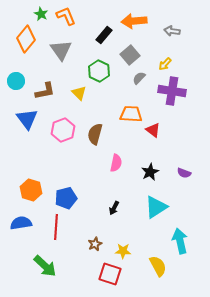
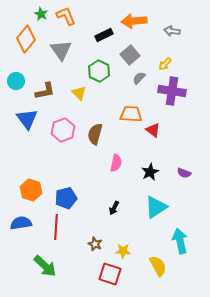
black rectangle: rotated 24 degrees clockwise
brown star: rotated 24 degrees counterclockwise
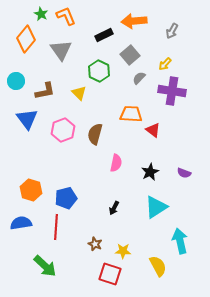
gray arrow: rotated 70 degrees counterclockwise
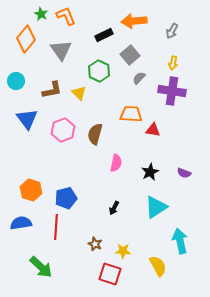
yellow arrow: moved 8 px right, 1 px up; rotated 32 degrees counterclockwise
brown L-shape: moved 7 px right, 1 px up
red triangle: rotated 28 degrees counterclockwise
green arrow: moved 4 px left, 1 px down
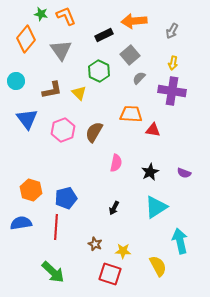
green star: rotated 16 degrees counterclockwise
brown semicircle: moved 1 px left, 2 px up; rotated 15 degrees clockwise
green arrow: moved 12 px right, 5 px down
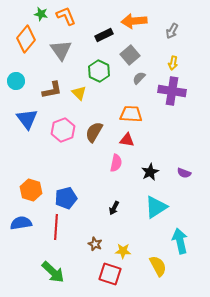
red triangle: moved 26 px left, 10 px down
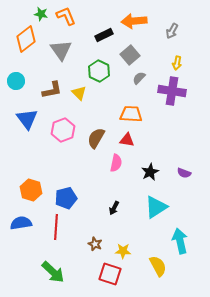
orange diamond: rotated 12 degrees clockwise
yellow arrow: moved 4 px right
brown semicircle: moved 2 px right, 6 px down
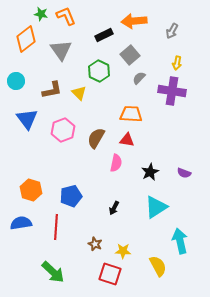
blue pentagon: moved 5 px right, 2 px up
